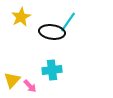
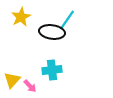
cyan line: moved 1 px left, 2 px up
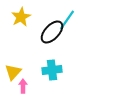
black ellipse: rotated 55 degrees counterclockwise
yellow triangle: moved 1 px right, 8 px up
pink arrow: moved 7 px left; rotated 136 degrees counterclockwise
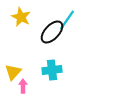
yellow star: rotated 18 degrees counterclockwise
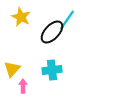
yellow triangle: moved 1 px left, 3 px up
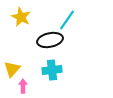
black ellipse: moved 2 px left, 8 px down; rotated 35 degrees clockwise
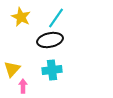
cyan line: moved 11 px left, 2 px up
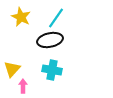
cyan cross: rotated 18 degrees clockwise
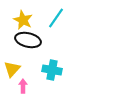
yellow star: moved 2 px right, 3 px down
black ellipse: moved 22 px left; rotated 25 degrees clockwise
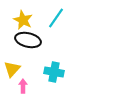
cyan cross: moved 2 px right, 2 px down
